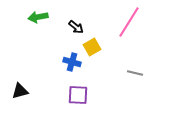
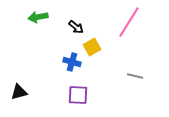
gray line: moved 3 px down
black triangle: moved 1 px left, 1 px down
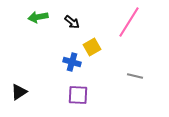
black arrow: moved 4 px left, 5 px up
black triangle: rotated 18 degrees counterclockwise
